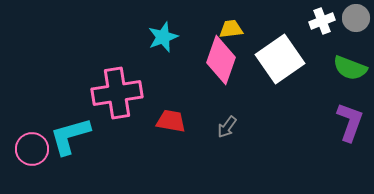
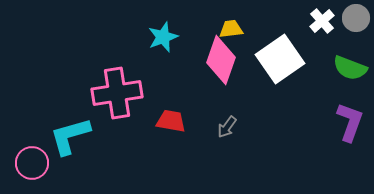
white cross: rotated 20 degrees counterclockwise
pink circle: moved 14 px down
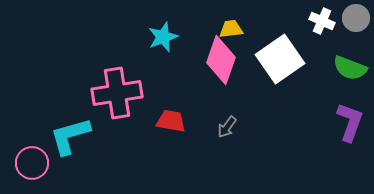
white cross: rotated 25 degrees counterclockwise
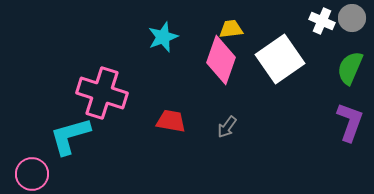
gray circle: moved 4 px left
green semicircle: rotated 92 degrees clockwise
pink cross: moved 15 px left; rotated 27 degrees clockwise
pink circle: moved 11 px down
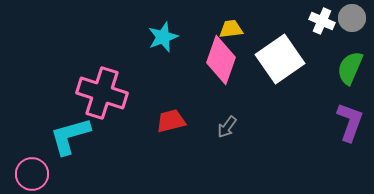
red trapezoid: rotated 24 degrees counterclockwise
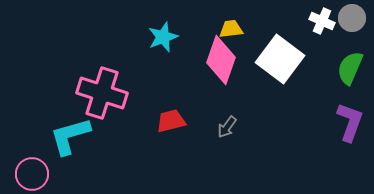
white square: rotated 18 degrees counterclockwise
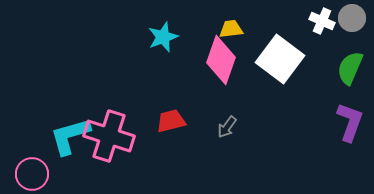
pink cross: moved 7 px right, 43 px down
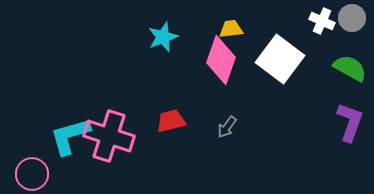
green semicircle: rotated 96 degrees clockwise
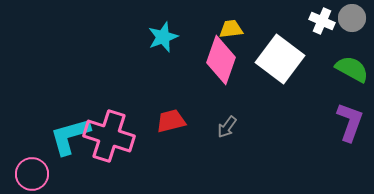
green semicircle: moved 2 px right, 1 px down
